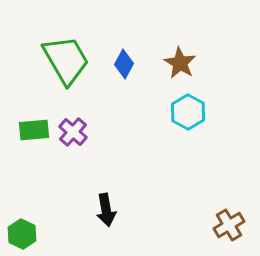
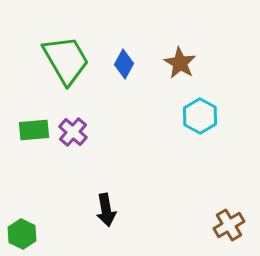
cyan hexagon: moved 12 px right, 4 px down
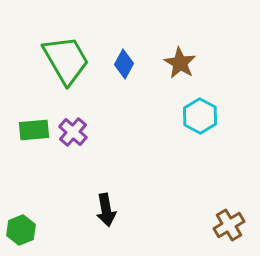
green hexagon: moved 1 px left, 4 px up; rotated 12 degrees clockwise
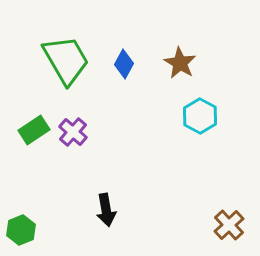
green rectangle: rotated 28 degrees counterclockwise
brown cross: rotated 12 degrees counterclockwise
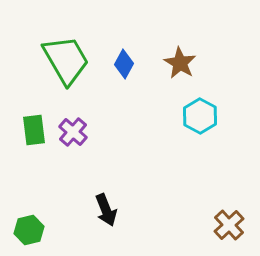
green rectangle: rotated 64 degrees counterclockwise
black arrow: rotated 12 degrees counterclockwise
green hexagon: moved 8 px right; rotated 8 degrees clockwise
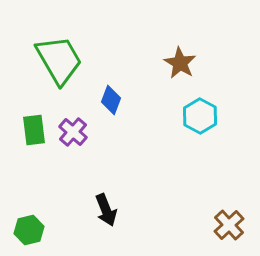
green trapezoid: moved 7 px left
blue diamond: moved 13 px left, 36 px down; rotated 8 degrees counterclockwise
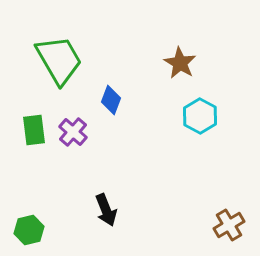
brown cross: rotated 12 degrees clockwise
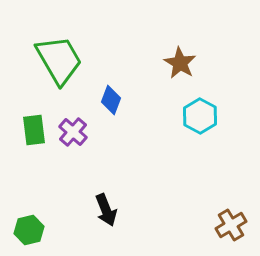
brown cross: moved 2 px right
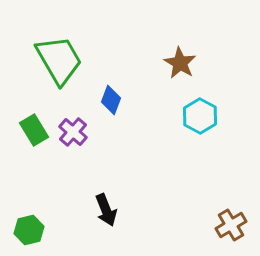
green rectangle: rotated 24 degrees counterclockwise
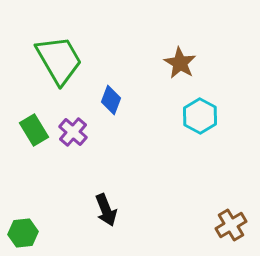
green hexagon: moved 6 px left, 3 px down; rotated 8 degrees clockwise
